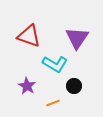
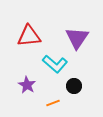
red triangle: rotated 25 degrees counterclockwise
cyan L-shape: rotated 10 degrees clockwise
purple star: moved 1 px up
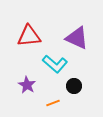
purple triangle: rotated 40 degrees counterclockwise
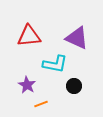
cyan L-shape: rotated 30 degrees counterclockwise
orange line: moved 12 px left, 1 px down
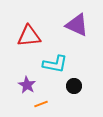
purple triangle: moved 13 px up
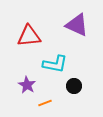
orange line: moved 4 px right, 1 px up
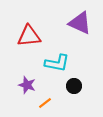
purple triangle: moved 3 px right, 2 px up
cyan L-shape: moved 2 px right, 1 px up
purple star: rotated 12 degrees counterclockwise
orange line: rotated 16 degrees counterclockwise
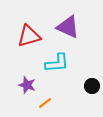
purple triangle: moved 12 px left, 4 px down
red triangle: rotated 10 degrees counterclockwise
cyan L-shape: rotated 15 degrees counterclockwise
black circle: moved 18 px right
